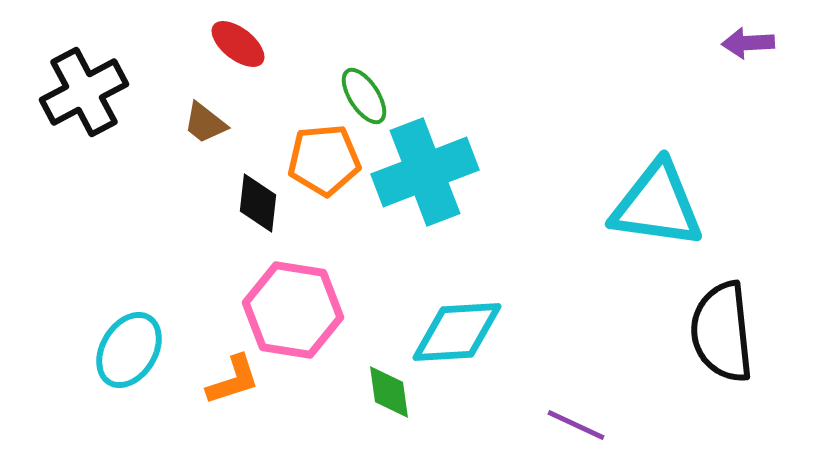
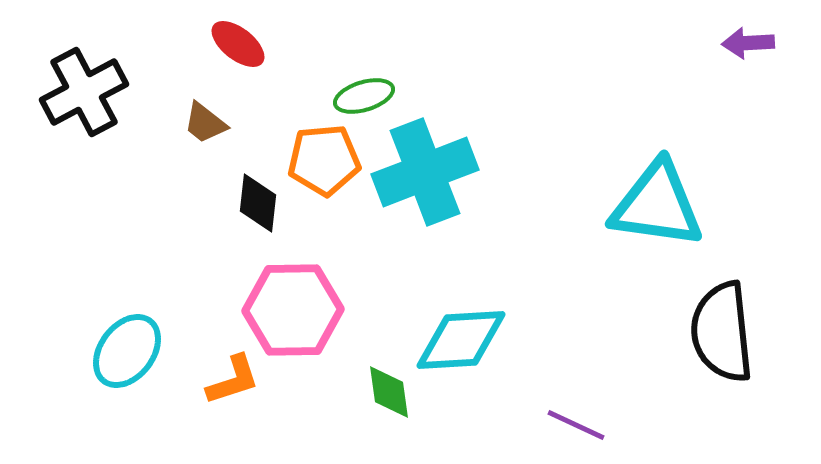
green ellipse: rotated 74 degrees counterclockwise
pink hexagon: rotated 10 degrees counterclockwise
cyan diamond: moved 4 px right, 8 px down
cyan ellipse: moved 2 px left, 1 px down; rotated 6 degrees clockwise
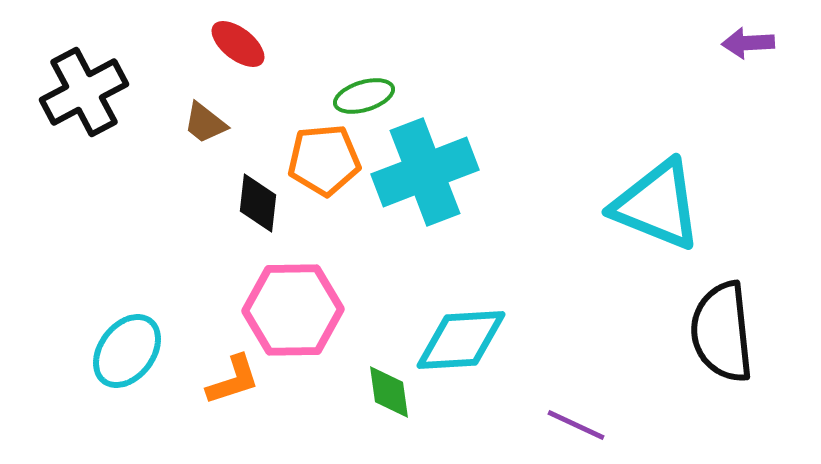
cyan triangle: rotated 14 degrees clockwise
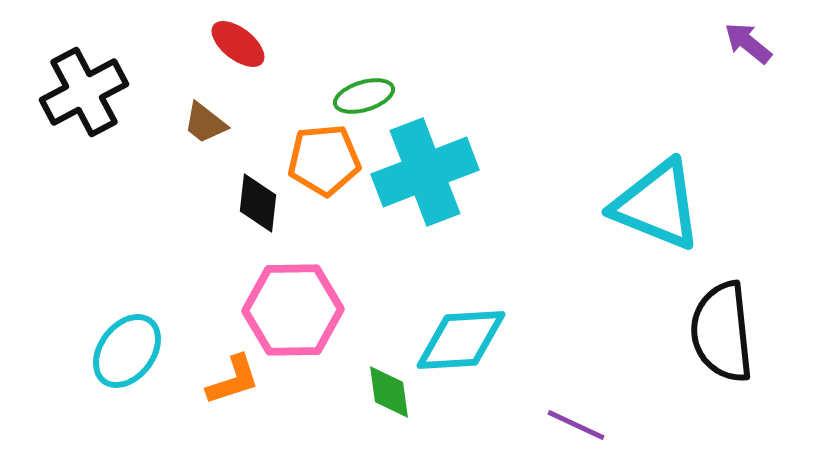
purple arrow: rotated 42 degrees clockwise
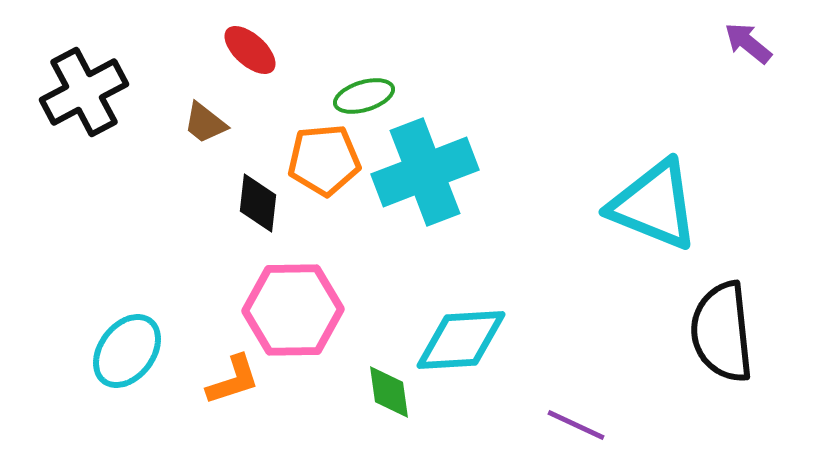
red ellipse: moved 12 px right, 6 px down; rotated 4 degrees clockwise
cyan triangle: moved 3 px left
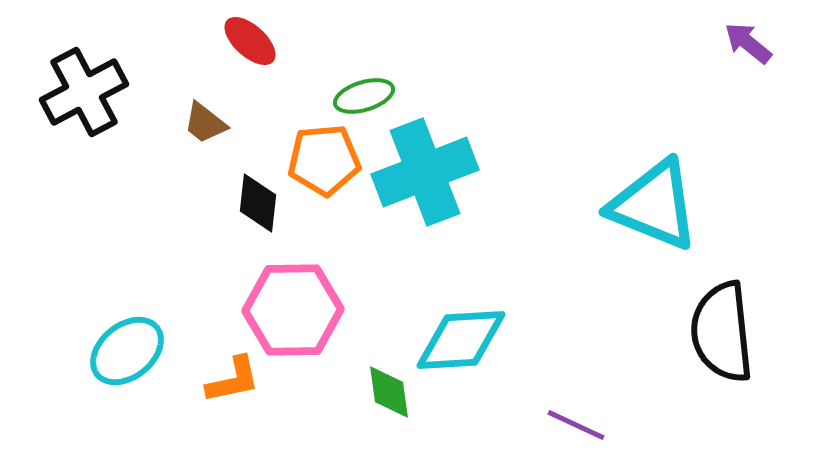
red ellipse: moved 9 px up
cyan ellipse: rotated 14 degrees clockwise
orange L-shape: rotated 6 degrees clockwise
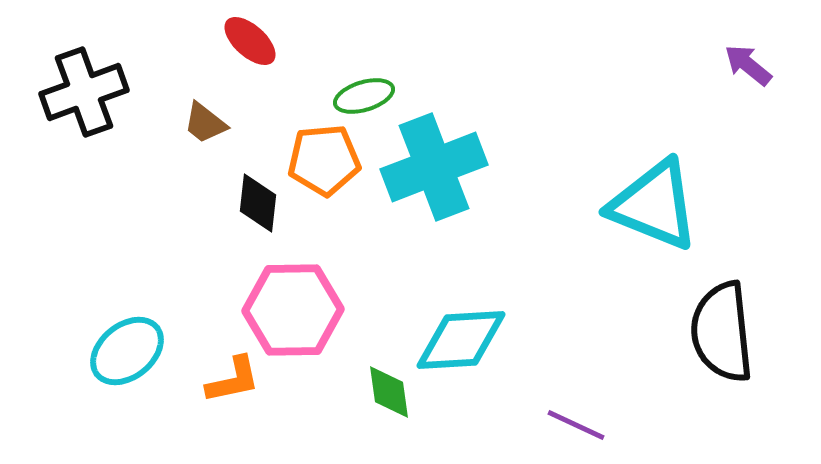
purple arrow: moved 22 px down
black cross: rotated 8 degrees clockwise
cyan cross: moved 9 px right, 5 px up
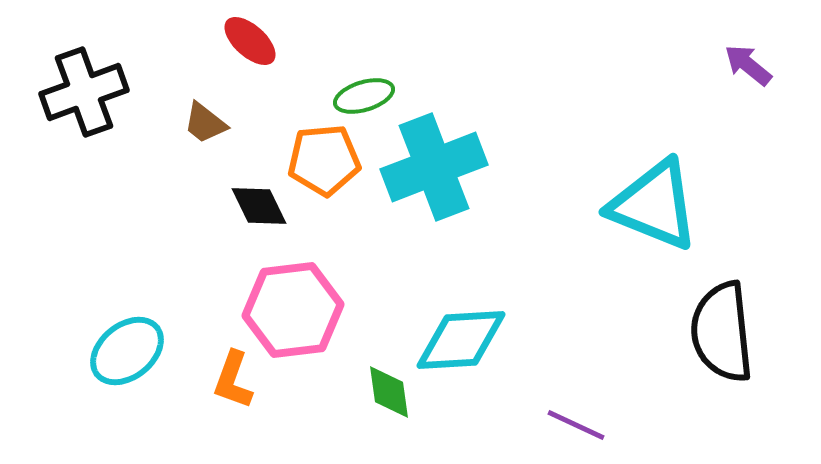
black diamond: moved 1 px right, 3 px down; rotated 32 degrees counterclockwise
pink hexagon: rotated 6 degrees counterclockwise
orange L-shape: rotated 122 degrees clockwise
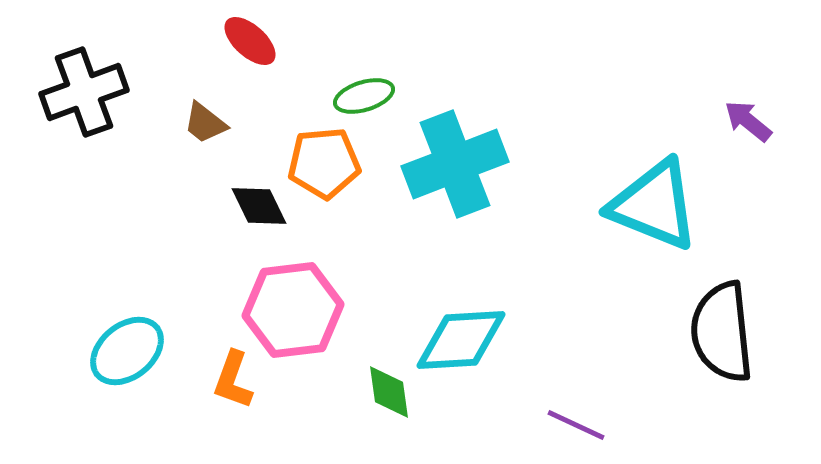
purple arrow: moved 56 px down
orange pentagon: moved 3 px down
cyan cross: moved 21 px right, 3 px up
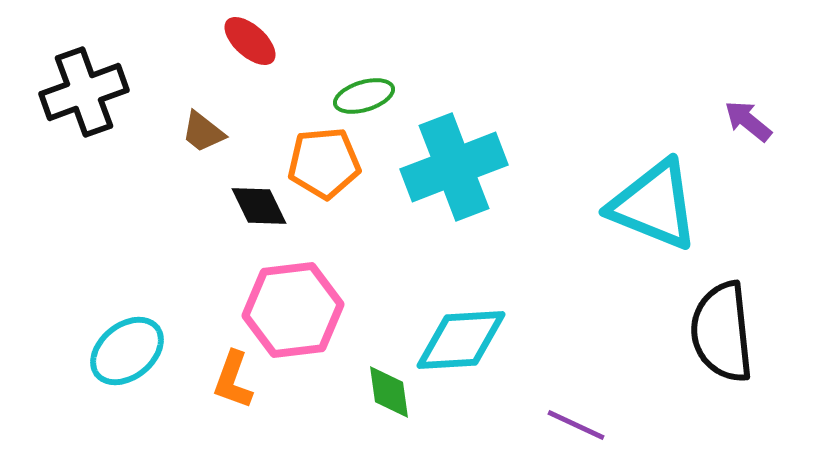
brown trapezoid: moved 2 px left, 9 px down
cyan cross: moved 1 px left, 3 px down
